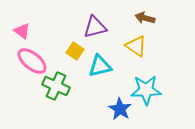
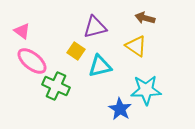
yellow square: moved 1 px right
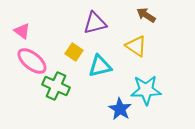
brown arrow: moved 1 px right, 3 px up; rotated 18 degrees clockwise
purple triangle: moved 4 px up
yellow square: moved 2 px left, 1 px down
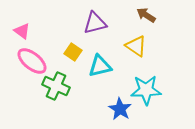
yellow square: moved 1 px left
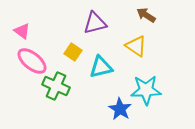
cyan triangle: moved 1 px right, 1 px down
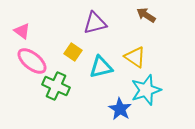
yellow triangle: moved 1 px left, 11 px down
cyan star: rotated 16 degrees counterclockwise
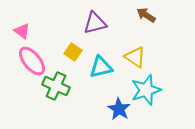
pink ellipse: rotated 12 degrees clockwise
blue star: moved 1 px left
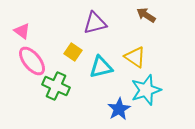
blue star: rotated 10 degrees clockwise
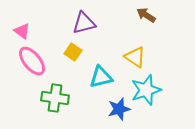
purple triangle: moved 11 px left
cyan triangle: moved 10 px down
green cross: moved 1 px left, 12 px down; rotated 16 degrees counterclockwise
blue star: rotated 15 degrees clockwise
